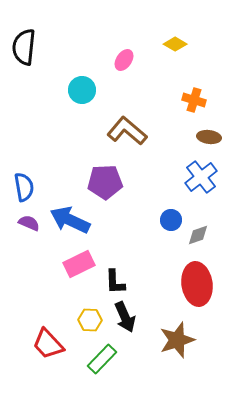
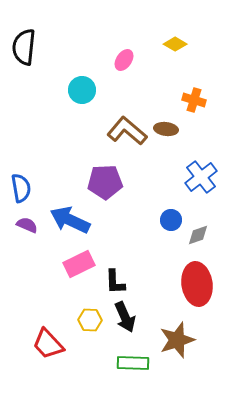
brown ellipse: moved 43 px left, 8 px up
blue semicircle: moved 3 px left, 1 px down
purple semicircle: moved 2 px left, 2 px down
green rectangle: moved 31 px right, 4 px down; rotated 48 degrees clockwise
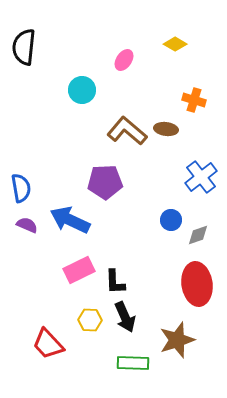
pink rectangle: moved 6 px down
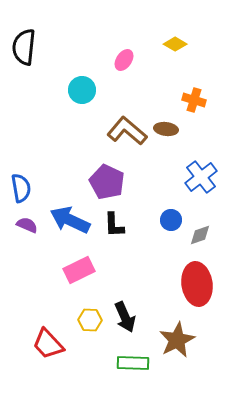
purple pentagon: moved 2 px right; rotated 28 degrees clockwise
gray diamond: moved 2 px right
black L-shape: moved 1 px left, 57 px up
brown star: rotated 9 degrees counterclockwise
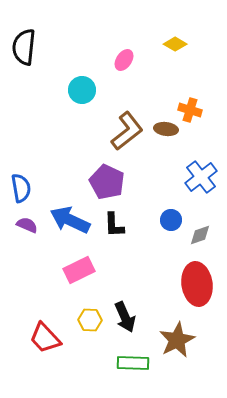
orange cross: moved 4 px left, 10 px down
brown L-shape: rotated 102 degrees clockwise
red trapezoid: moved 3 px left, 6 px up
